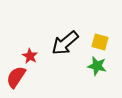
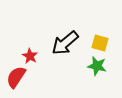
yellow square: moved 1 px down
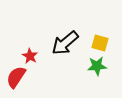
green star: rotated 18 degrees counterclockwise
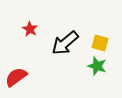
red star: moved 27 px up
green star: rotated 24 degrees clockwise
red semicircle: rotated 20 degrees clockwise
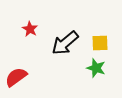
yellow square: rotated 18 degrees counterclockwise
green star: moved 1 px left, 2 px down
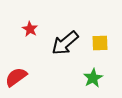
green star: moved 3 px left, 10 px down; rotated 24 degrees clockwise
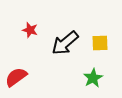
red star: moved 1 px down; rotated 14 degrees counterclockwise
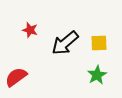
yellow square: moved 1 px left
green star: moved 4 px right, 3 px up
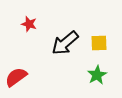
red star: moved 1 px left, 6 px up
